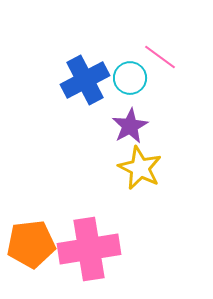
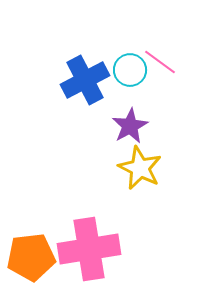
pink line: moved 5 px down
cyan circle: moved 8 px up
orange pentagon: moved 13 px down
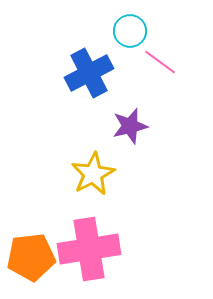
cyan circle: moved 39 px up
blue cross: moved 4 px right, 7 px up
purple star: rotated 15 degrees clockwise
yellow star: moved 47 px left, 6 px down; rotated 18 degrees clockwise
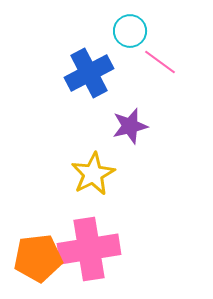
orange pentagon: moved 7 px right, 1 px down
